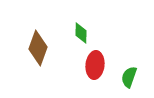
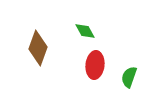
green diamond: moved 4 px right, 2 px up; rotated 30 degrees counterclockwise
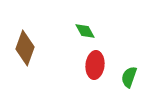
brown diamond: moved 13 px left
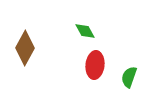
brown diamond: rotated 8 degrees clockwise
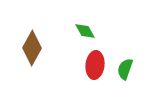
brown diamond: moved 7 px right
green semicircle: moved 4 px left, 8 px up
